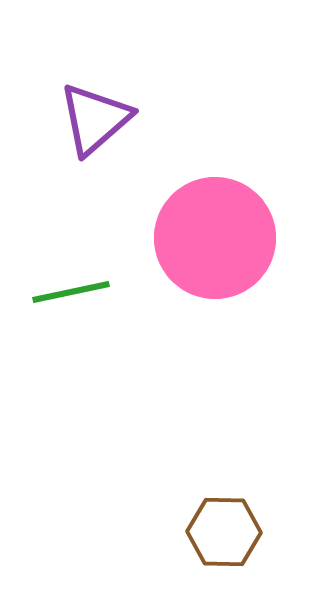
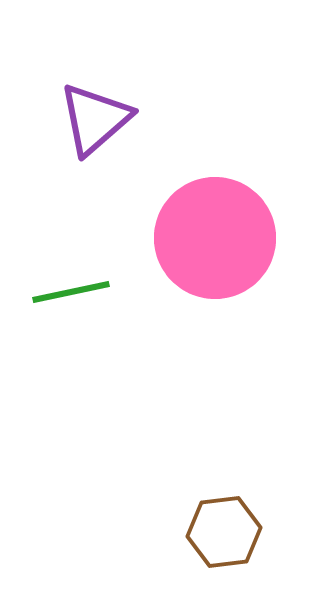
brown hexagon: rotated 8 degrees counterclockwise
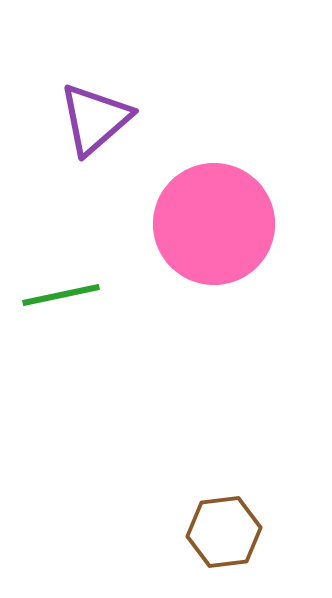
pink circle: moved 1 px left, 14 px up
green line: moved 10 px left, 3 px down
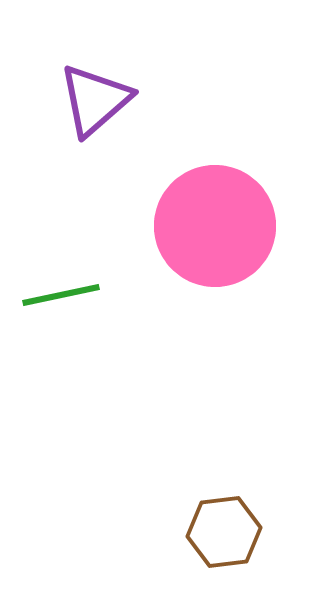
purple triangle: moved 19 px up
pink circle: moved 1 px right, 2 px down
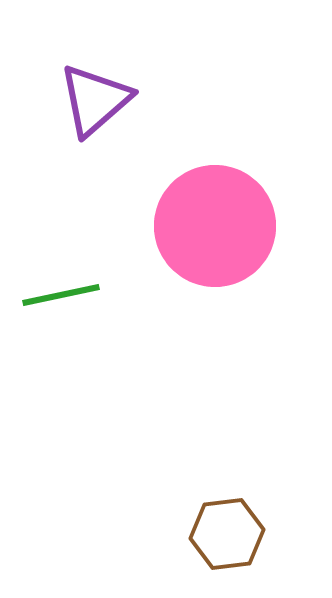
brown hexagon: moved 3 px right, 2 px down
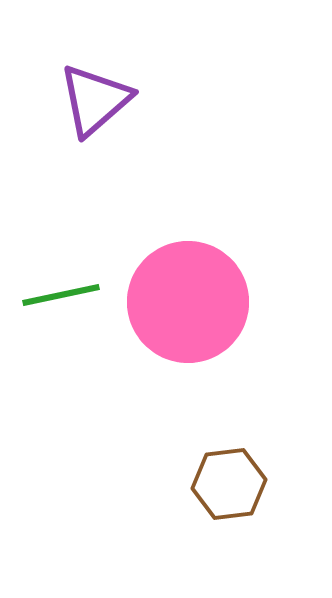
pink circle: moved 27 px left, 76 px down
brown hexagon: moved 2 px right, 50 px up
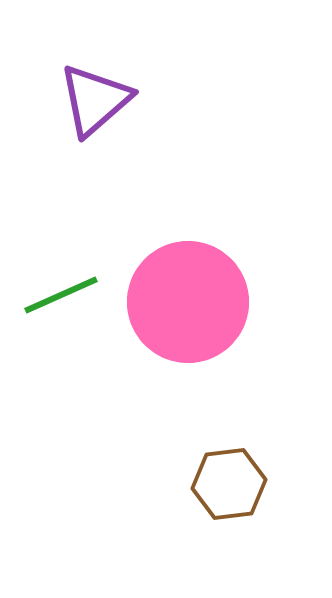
green line: rotated 12 degrees counterclockwise
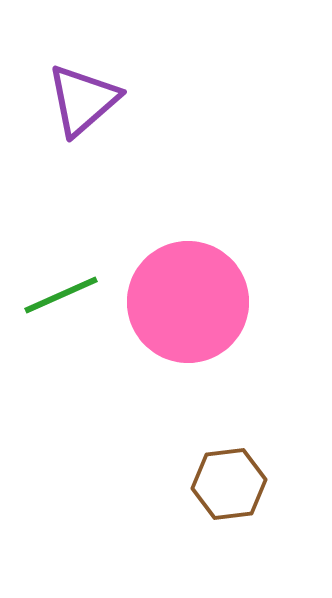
purple triangle: moved 12 px left
